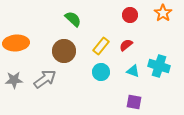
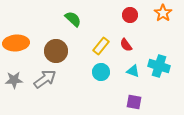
red semicircle: rotated 88 degrees counterclockwise
brown circle: moved 8 px left
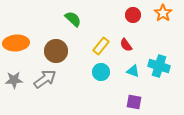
red circle: moved 3 px right
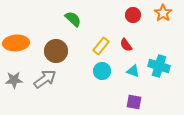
cyan circle: moved 1 px right, 1 px up
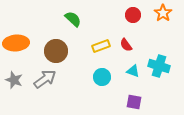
yellow rectangle: rotated 30 degrees clockwise
cyan circle: moved 6 px down
gray star: rotated 24 degrees clockwise
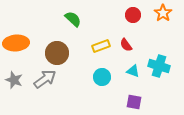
brown circle: moved 1 px right, 2 px down
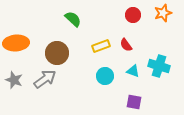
orange star: rotated 18 degrees clockwise
cyan circle: moved 3 px right, 1 px up
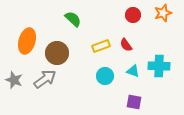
orange ellipse: moved 11 px right, 2 px up; rotated 70 degrees counterclockwise
cyan cross: rotated 15 degrees counterclockwise
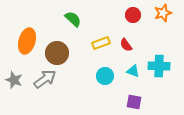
yellow rectangle: moved 3 px up
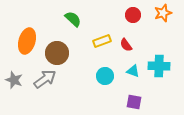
yellow rectangle: moved 1 px right, 2 px up
